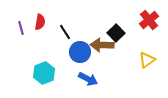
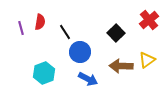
brown arrow: moved 19 px right, 21 px down
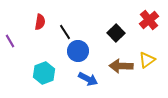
purple line: moved 11 px left, 13 px down; rotated 16 degrees counterclockwise
blue circle: moved 2 px left, 1 px up
